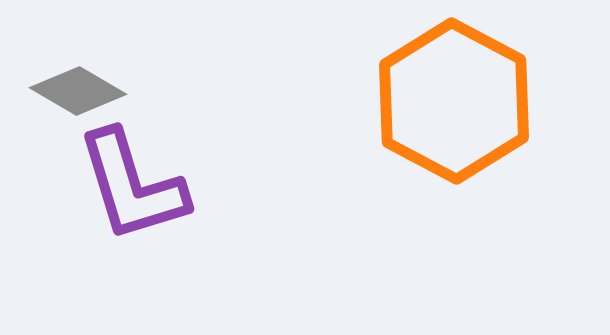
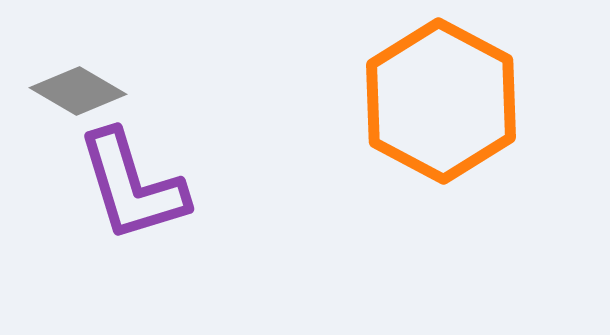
orange hexagon: moved 13 px left
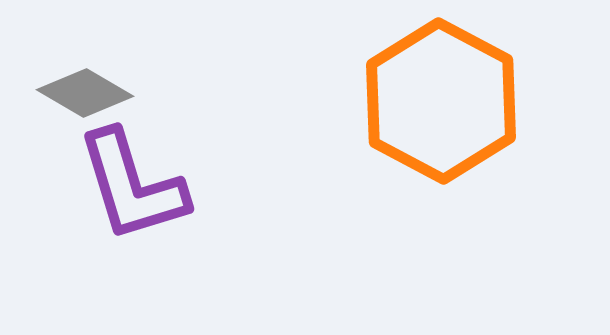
gray diamond: moved 7 px right, 2 px down
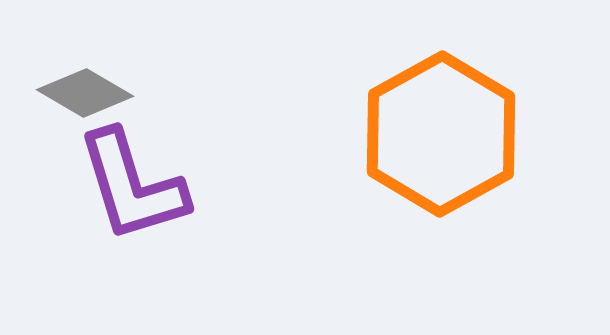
orange hexagon: moved 33 px down; rotated 3 degrees clockwise
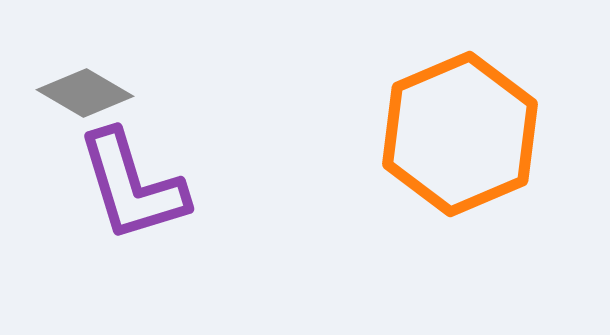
orange hexagon: moved 19 px right; rotated 6 degrees clockwise
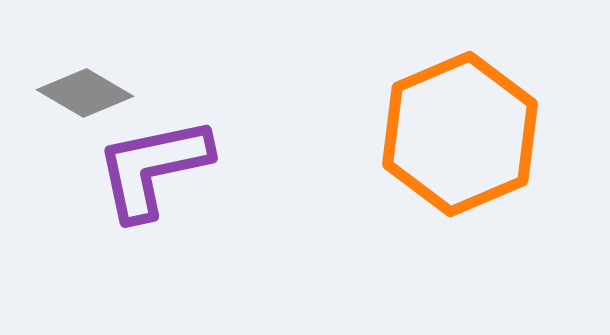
purple L-shape: moved 21 px right, 18 px up; rotated 95 degrees clockwise
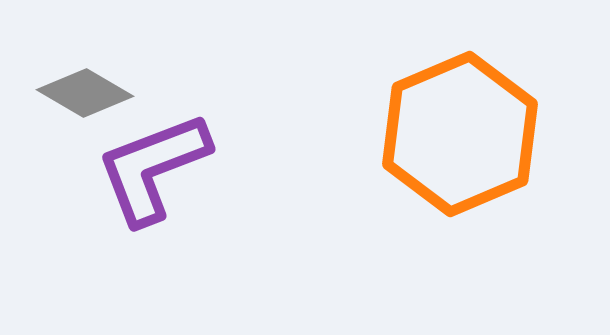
purple L-shape: rotated 9 degrees counterclockwise
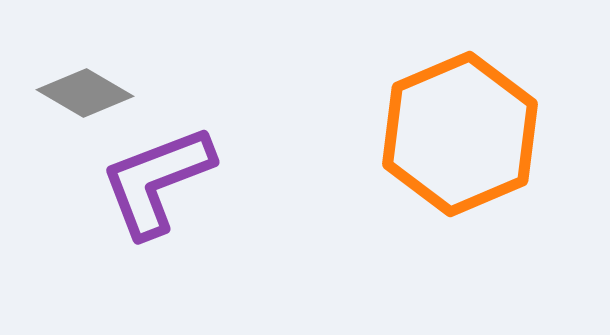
purple L-shape: moved 4 px right, 13 px down
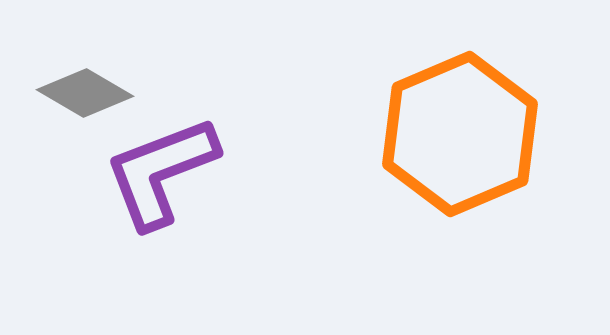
purple L-shape: moved 4 px right, 9 px up
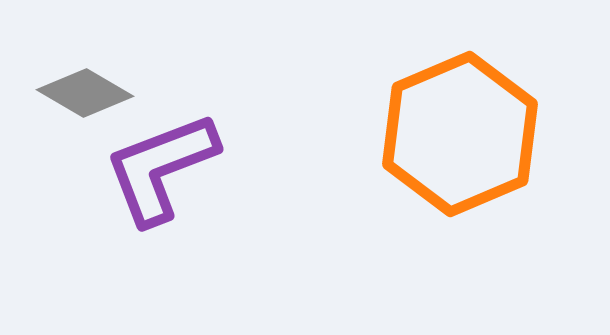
purple L-shape: moved 4 px up
